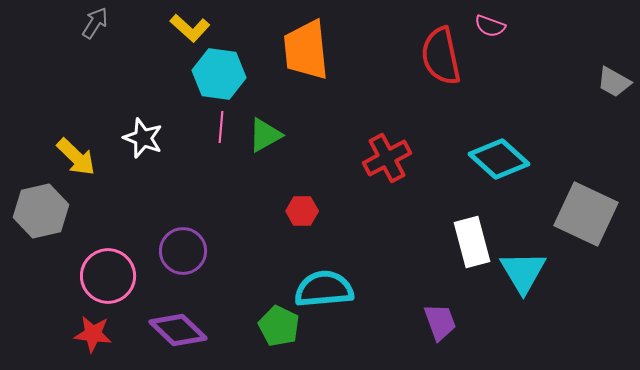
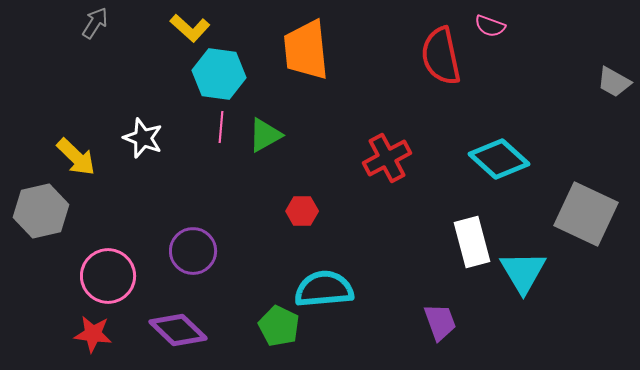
purple circle: moved 10 px right
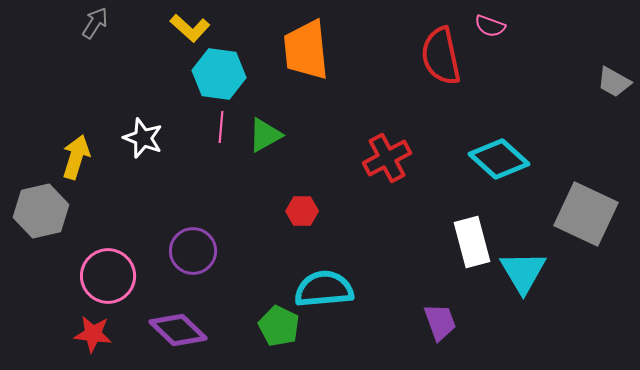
yellow arrow: rotated 117 degrees counterclockwise
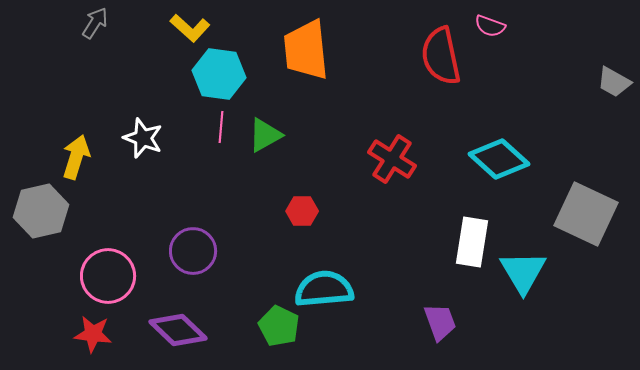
red cross: moved 5 px right, 1 px down; rotated 30 degrees counterclockwise
white rectangle: rotated 24 degrees clockwise
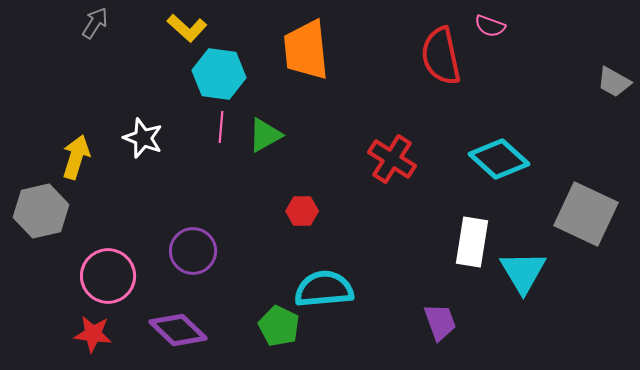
yellow L-shape: moved 3 px left
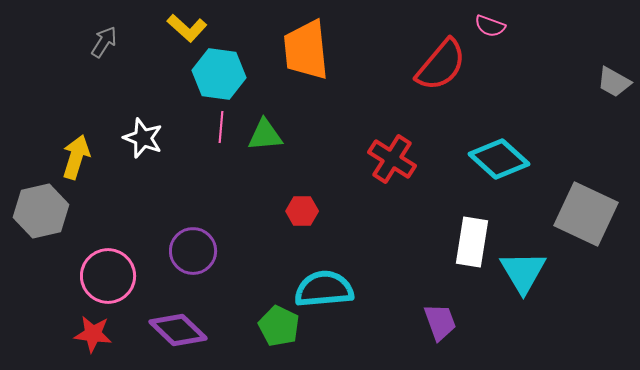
gray arrow: moved 9 px right, 19 px down
red semicircle: moved 9 px down; rotated 128 degrees counterclockwise
green triangle: rotated 24 degrees clockwise
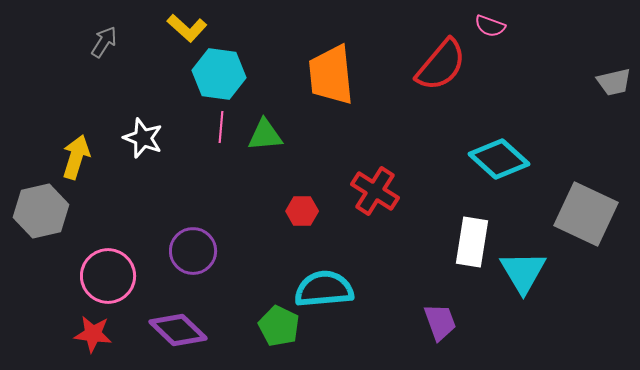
orange trapezoid: moved 25 px right, 25 px down
gray trapezoid: rotated 42 degrees counterclockwise
red cross: moved 17 px left, 32 px down
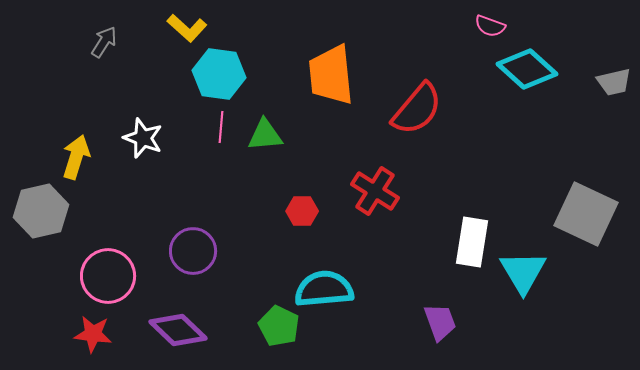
red semicircle: moved 24 px left, 44 px down
cyan diamond: moved 28 px right, 90 px up
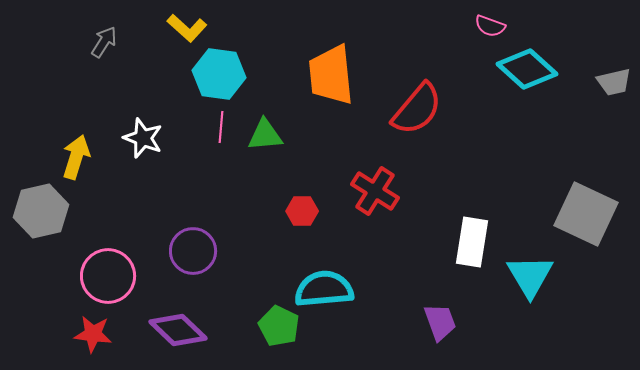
cyan triangle: moved 7 px right, 4 px down
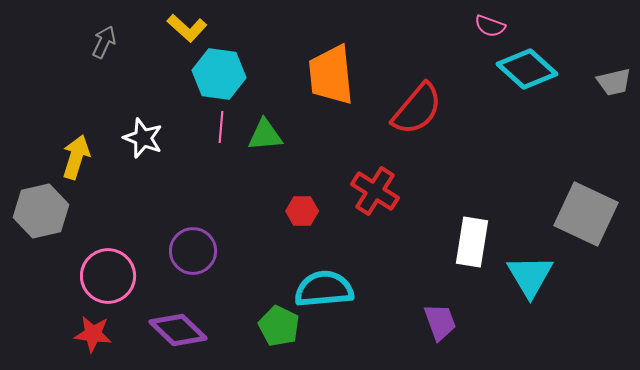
gray arrow: rotated 8 degrees counterclockwise
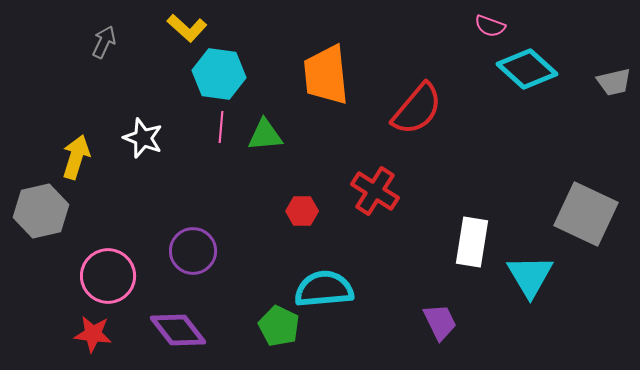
orange trapezoid: moved 5 px left
purple trapezoid: rotated 6 degrees counterclockwise
purple diamond: rotated 8 degrees clockwise
